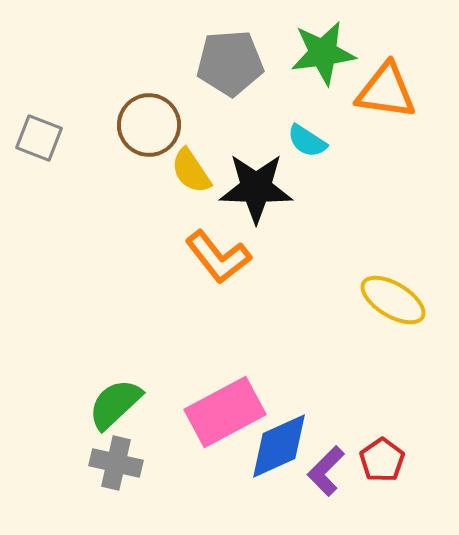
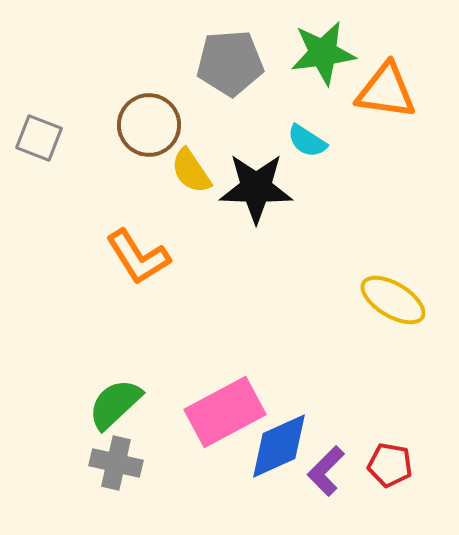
orange L-shape: moved 80 px left; rotated 6 degrees clockwise
red pentagon: moved 8 px right, 5 px down; rotated 27 degrees counterclockwise
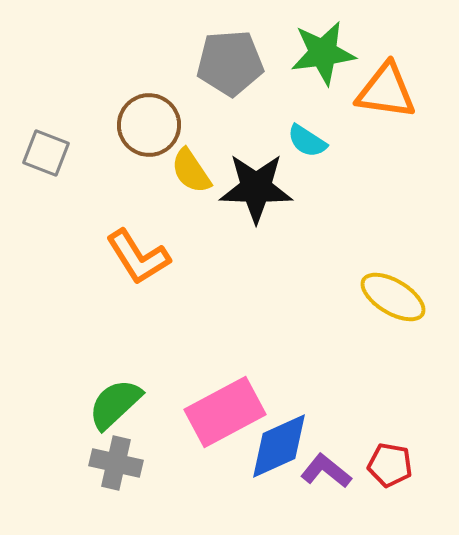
gray square: moved 7 px right, 15 px down
yellow ellipse: moved 3 px up
purple L-shape: rotated 84 degrees clockwise
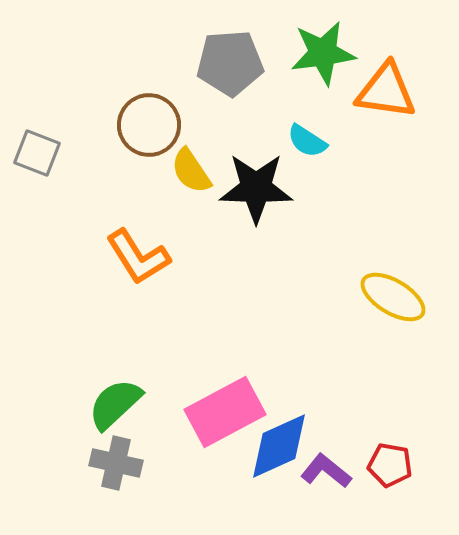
gray square: moved 9 px left
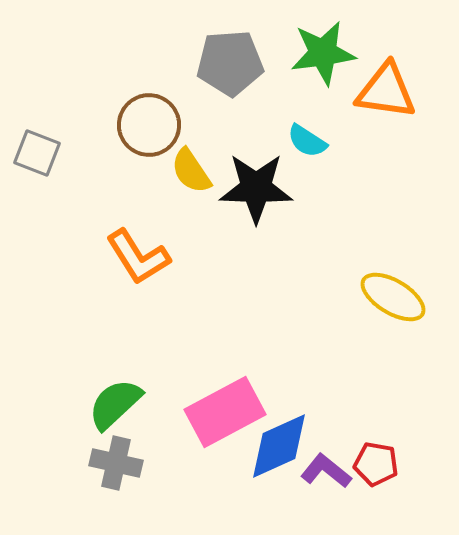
red pentagon: moved 14 px left, 1 px up
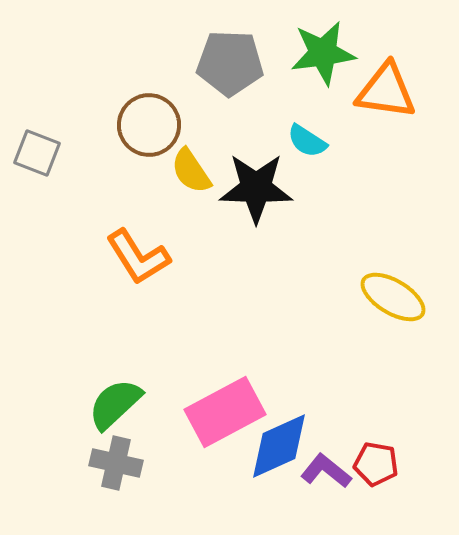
gray pentagon: rotated 6 degrees clockwise
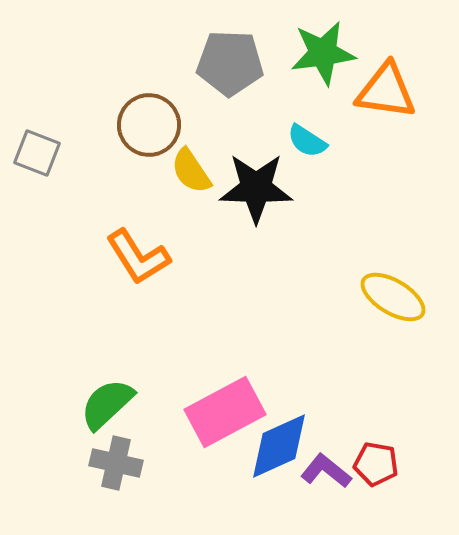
green semicircle: moved 8 px left
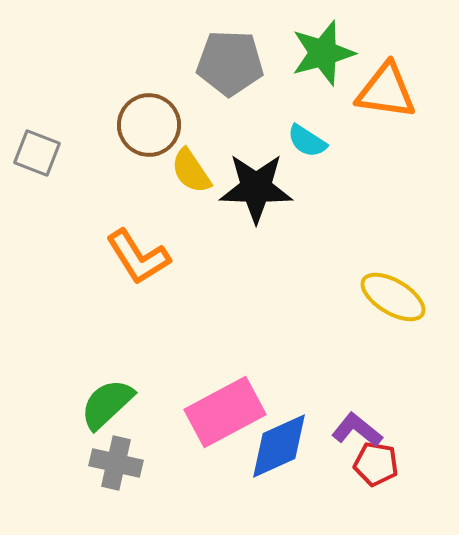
green star: rotated 8 degrees counterclockwise
purple L-shape: moved 31 px right, 41 px up
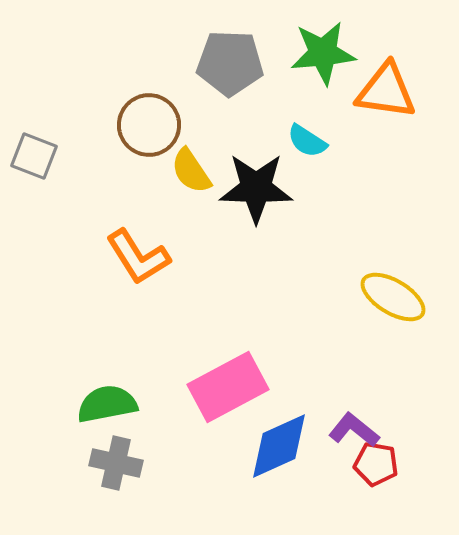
green star: rotated 10 degrees clockwise
gray square: moved 3 px left, 3 px down
green semicircle: rotated 32 degrees clockwise
pink rectangle: moved 3 px right, 25 px up
purple L-shape: moved 3 px left
